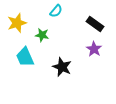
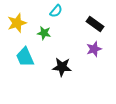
green star: moved 2 px right, 2 px up
purple star: rotated 21 degrees clockwise
black star: rotated 18 degrees counterclockwise
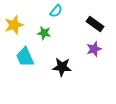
yellow star: moved 3 px left, 2 px down
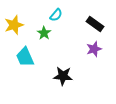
cyan semicircle: moved 4 px down
green star: rotated 24 degrees clockwise
black star: moved 1 px right, 9 px down
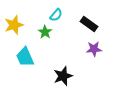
black rectangle: moved 6 px left
green star: moved 1 px right, 1 px up
purple star: rotated 14 degrees clockwise
black star: rotated 24 degrees counterclockwise
